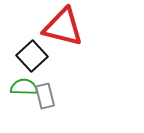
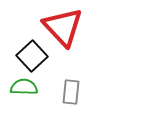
red triangle: rotated 33 degrees clockwise
gray rectangle: moved 26 px right, 4 px up; rotated 20 degrees clockwise
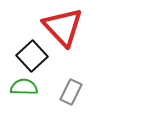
gray rectangle: rotated 20 degrees clockwise
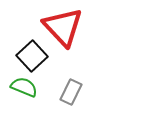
green semicircle: rotated 20 degrees clockwise
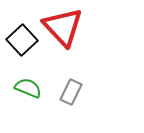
black square: moved 10 px left, 16 px up
green semicircle: moved 4 px right, 1 px down
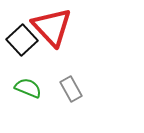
red triangle: moved 11 px left
gray rectangle: moved 3 px up; rotated 55 degrees counterclockwise
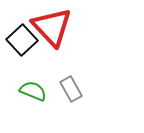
green semicircle: moved 5 px right, 3 px down
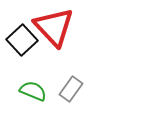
red triangle: moved 2 px right
gray rectangle: rotated 65 degrees clockwise
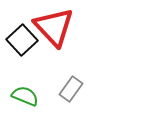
green semicircle: moved 8 px left, 5 px down
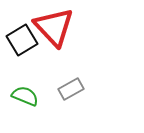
black square: rotated 12 degrees clockwise
gray rectangle: rotated 25 degrees clockwise
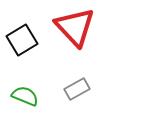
red triangle: moved 21 px right
gray rectangle: moved 6 px right
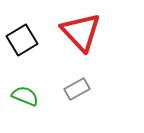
red triangle: moved 6 px right, 5 px down
